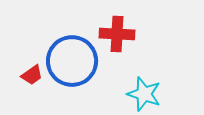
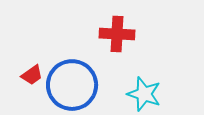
blue circle: moved 24 px down
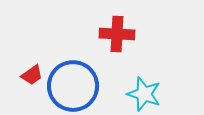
blue circle: moved 1 px right, 1 px down
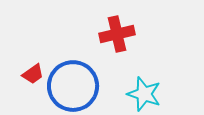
red cross: rotated 16 degrees counterclockwise
red trapezoid: moved 1 px right, 1 px up
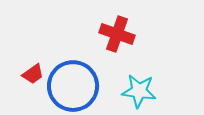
red cross: rotated 32 degrees clockwise
cyan star: moved 5 px left, 3 px up; rotated 12 degrees counterclockwise
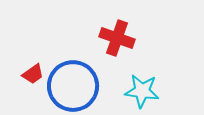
red cross: moved 4 px down
cyan star: moved 3 px right
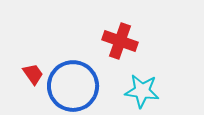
red cross: moved 3 px right, 3 px down
red trapezoid: rotated 90 degrees counterclockwise
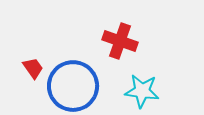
red trapezoid: moved 6 px up
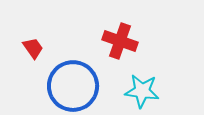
red trapezoid: moved 20 px up
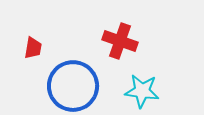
red trapezoid: rotated 45 degrees clockwise
